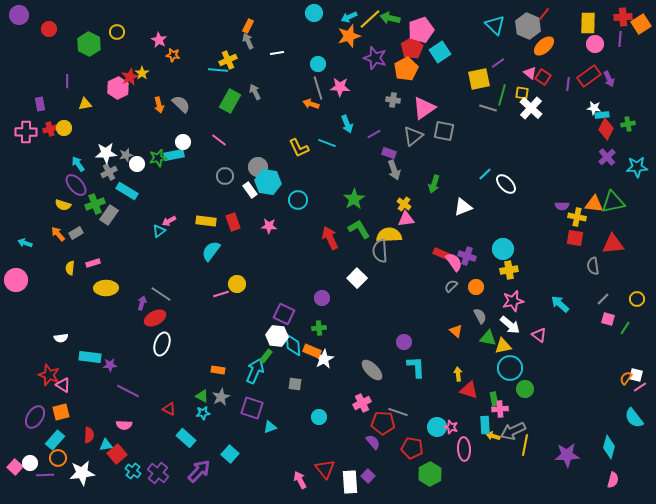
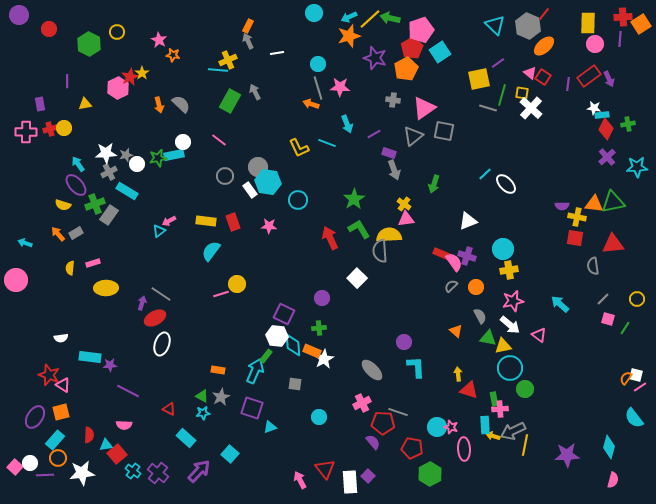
white triangle at (463, 207): moved 5 px right, 14 px down
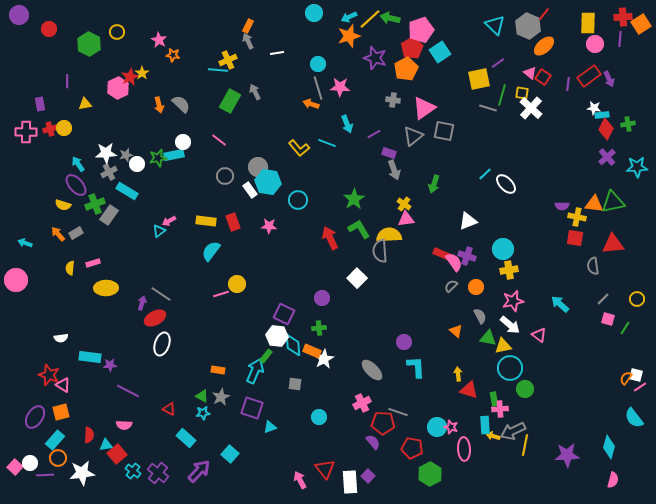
yellow L-shape at (299, 148): rotated 15 degrees counterclockwise
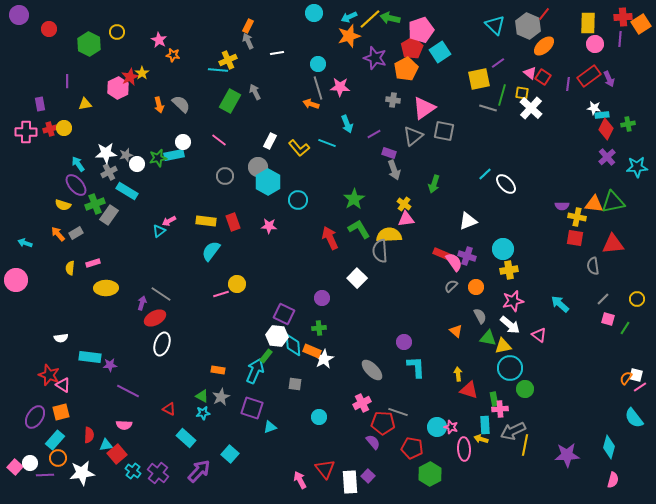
cyan hexagon at (268, 182): rotated 20 degrees clockwise
white rectangle at (250, 190): moved 20 px right, 49 px up; rotated 63 degrees clockwise
yellow arrow at (493, 436): moved 12 px left, 3 px down
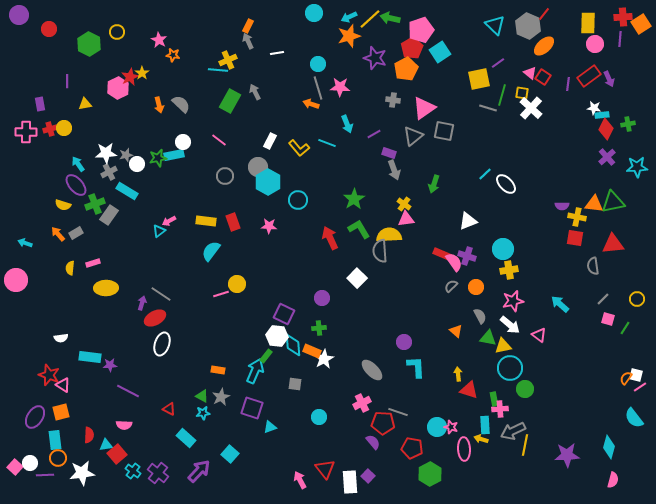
cyan rectangle at (55, 440): rotated 48 degrees counterclockwise
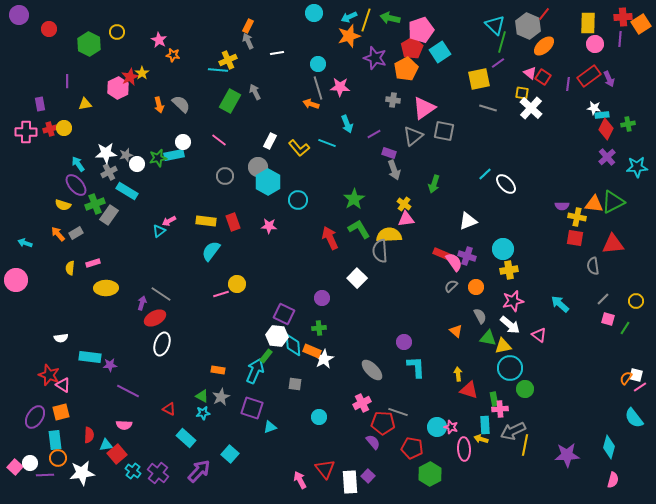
yellow line at (370, 19): moved 4 px left, 1 px down; rotated 30 degrees counterclockwise
green line at (502, 95): moved 53 px up
green triangle at (613, 202): rotated 15 degrees counterclockwise
yellow circle at (637, 299): moved 1 px left, 2 px down
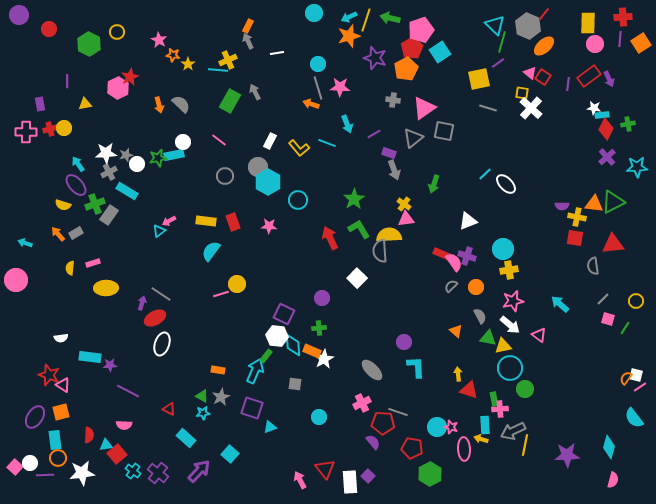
orange square at (641, 24): moved 19 px down
yellow star at (142, 73): moved 46 px right, 9 px up
gray triangle at (413, 136): moved 2 px down
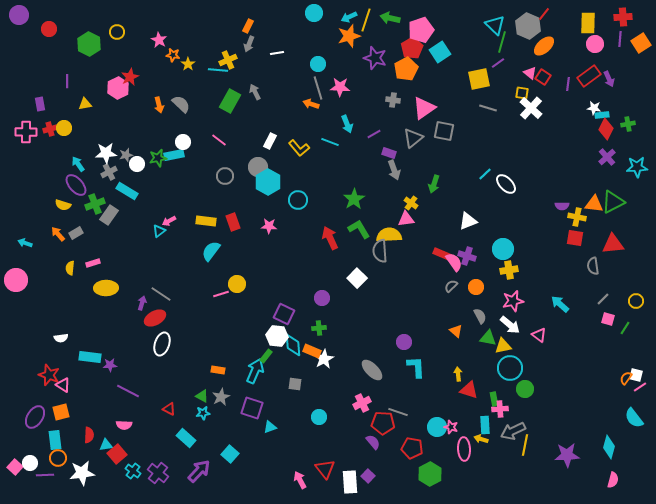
gray arrow at (248, 41): moved 1 px right, 3 px down; rotated 133 degrees counterclockwise
cyan line at (327, 143): moved 3 px right, 1 px up
yellow cross at (404, 204): moved 7 px right, 1 px up
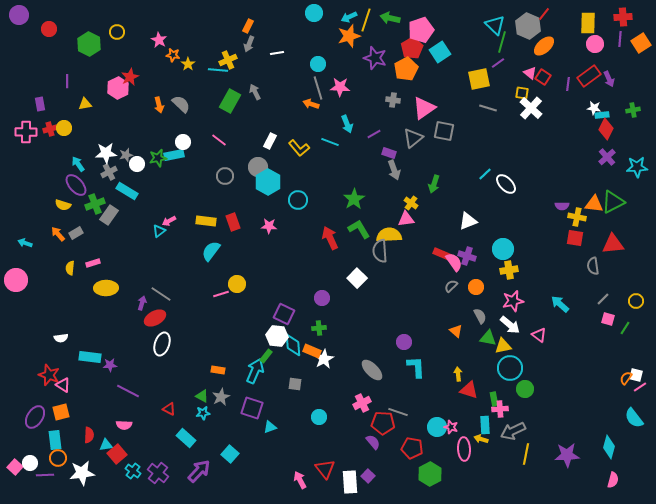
green cross at (628, 124): moved 5 px right, 14 px up
yellow line at (525, 445): moved 1 px right, 9 px down
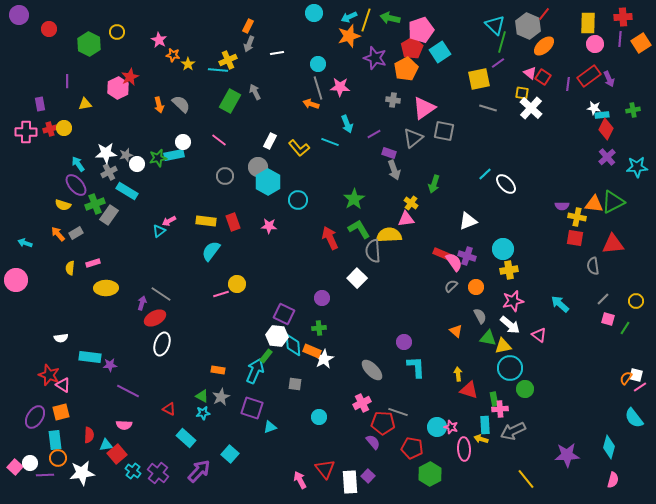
gray semicircle at (380, 251): moved 7 px left
yellow line at (526, 454): moved 25 px down; rotated 50 degrees counterclockwise
